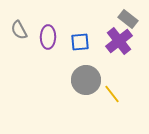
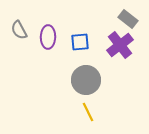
purple cross: moved 1 px right, 4 px down
yellow line: moved 24 px left, 18 px down; rotated 12 degrees clockwise
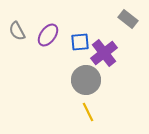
gray semicircle: moved 2 px left, 1 px down
purple ellipse: moved 2 px up; rotated 35 degrees clockwise
purple cross: moved 16 px left, 8 px down
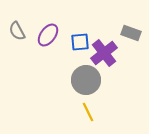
gray rectangle: moved 3 px right, 14 px down; rotated 18 degrees counterclockwise
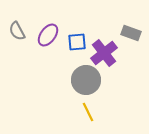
blue square: moved 3 px left
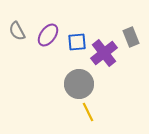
gray rectangle: moved 4 px down; rotated 48 degrees clockwise
gray circle: moved 7 px left, 4 px down
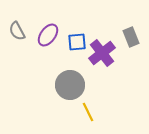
purple cross: moved 2 px left
gray circle: moved 9 px left, 1 px down
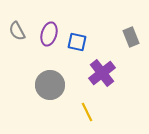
purple ellipse: moved 1 px right, 1 px up; rotated 20 degrees counterclockwise
blue square: rotated 18 degrees clockwise
purple cross: moved 20 px down
gray circle: moved 20 px left
yellow line: moved 1 px left
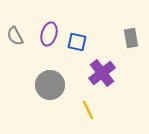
gray semicircle: moved 2 px left, 5 px down
gray rectangle: moved 1 px down; rotated 12 degrees clockwise
yellow line: moved 1 px right, 2 px up
